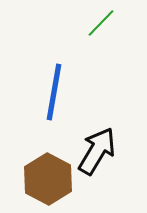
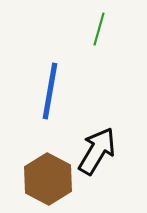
green line: moved 2 px left, 6 px down; rotated 28 degrees counterclockwise
blue line: moved 4 px left, 1 px up
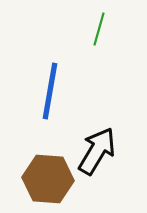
brown hexagon: rotated 24 degrees counterclockwise
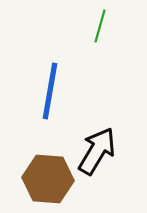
green line: moved 1 px right, 3 px up
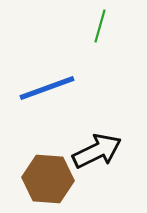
blue line: moved 3 px left, 3 px up; rotated 60 degrees clockwise
black arrow: rotated 33 degrees clockwise
